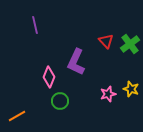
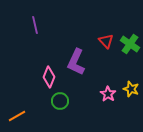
green cross: rotated 18 degrees counterclockwise
pink star: rotated 21 degrees counterclockwise
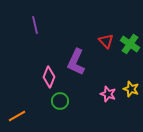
pink star: rotated 14 degrees counterclockwise
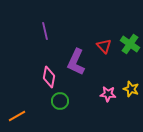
purple line: moved 10 px right, 6 px down
red triangle: moved 2 px left, 5 px down
pink diamond: rotated 10 degrees counterclockwise
pink star: rotated 14 degrees counterclockwise
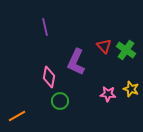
purple line: moved 4 px up
green cross: moved 4 px left, 6 px down
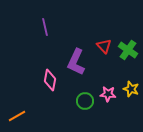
green cross: moved 2 px right
pink diamond: moved 1 px right, 3 px down
green circle: moved 25 px right
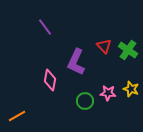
purple line: rotated 24 degrees counterclockwise
pink star: moved 1 px up
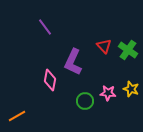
purple L-shape: moved 3 px left
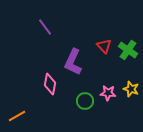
pink diamond: moved 4 px down
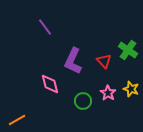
red triangle: moved 15 px down
purple L-shape: moved 1 px up
pink diamond: rotated 25 degrees counterclockwise
pink star: rotated 28 degrees clockwise
green circle: moved 2 px left
orange line: moved 4 px down
